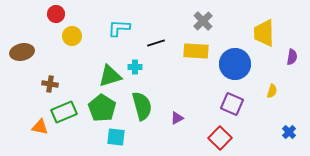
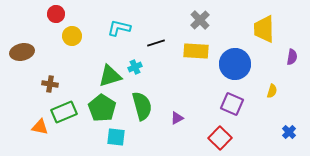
gray cross: moved 3 px left, 1 px up
cyan L-shape: rotated 10 degrees clockwise
yellow trapezoid: moved 4 px up
cyan cross: rotated 24 degrees counterclockwise
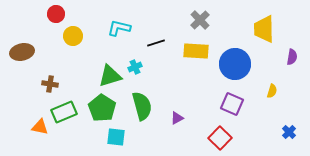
yellow circle: moved 1 px right
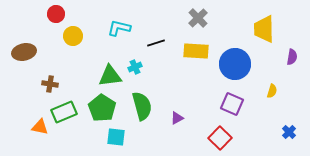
gray cross: moved 2 px left, 2 px up
brown ellipse: moved 2 px right
green triangle: rotated 10 degrees clockwise
